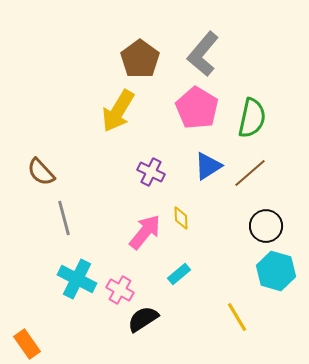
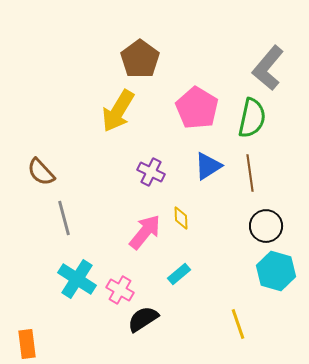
gray L-shape: moved 65 px right, 14 px down
brown line: rotated 57 degrees counterclockwise
cyan cross: rotated 6 degrees clockwise
yellow line: moved 1 px right, 7 px down; rotated 12 degrees clockwise
orange rectangle: rotated 28 degrees clockwise
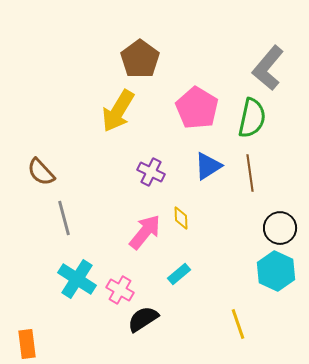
black circle: moved 14 px right, 2 px down
cyan hexagon: rotated 9 degrees clockwise
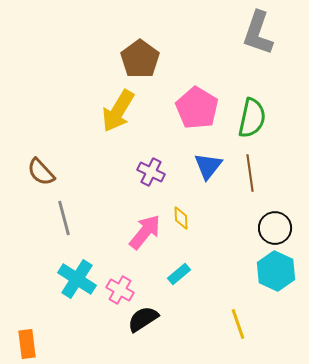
gray L-shape: moved 10 px left, 35 px up; rotated 21 degrees counterclockwise
blue triangle: rotated 20 degrees counterclockwise
black circle: moved 5 px left
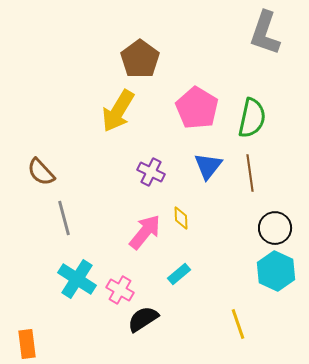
gray L-shape: moved 7 px right
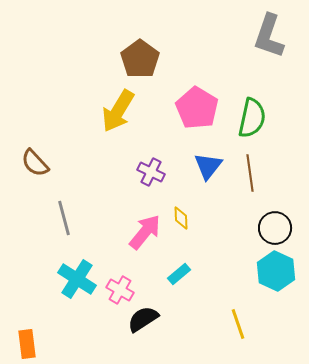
gray L-shape: moved 4 px right, 3 px down
brown semicircle: moved 6 px left, 9 px up
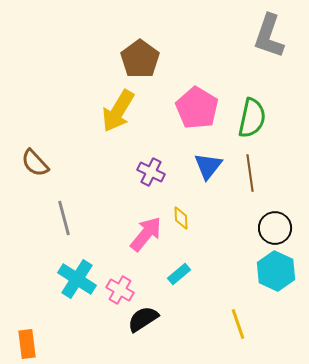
pink arrow: moved 1 px right, 2 px down
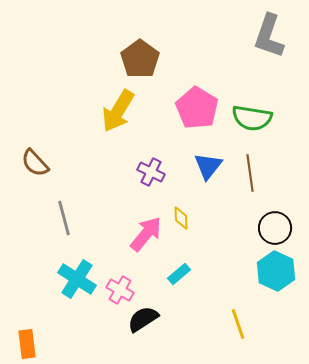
green semicircle: rotated 87 degrees clockwise
